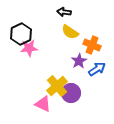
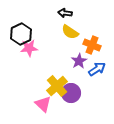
black arrow: moved 1 px right, 1 px down
pink triangle: rotated 18 degrees clockwise
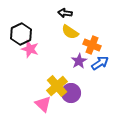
pink star: moved 1 px right, 1 px down; rotated 24 degrees clockwise
blue arrow: moved 3 px right, 6 px up
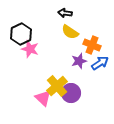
purple star: rotated 14 degrees clockwise
pink triangle: moved 6 px up
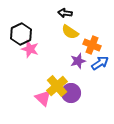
purple star: moved 1 px left
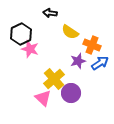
black arrow: moved 15 px left
yellow cross: moved 3 px left, 7 px up
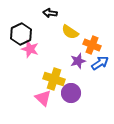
yellow cross: rotated 30 degrees counterclockwise
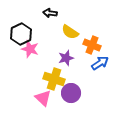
purple star: moved 12 px left, 3 px up
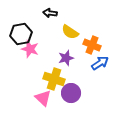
black hexagon: rotated 15 degrees clockwise
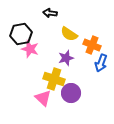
yellow semicircle: moved 1 px left, 2 px down
blue arrow: moved 1 px right; rotated 144 degrees clockwise
